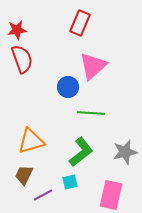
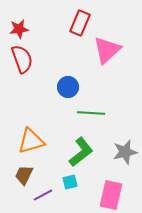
red star: moved 2 px right, 1 px up
pink triangle: moved 14 px right, 16 px up
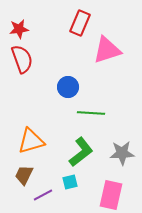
pink triangle: rotated 24 degrees clockwise
gray star: moved 3 px left, 1 px down; rotated 10 degrees clockwise
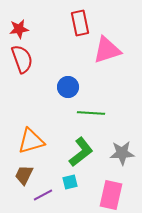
red rectangle: rotated 35 degrees counterclockwise
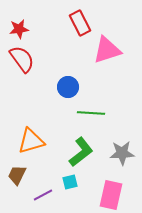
red rectangle: rotated 15 degrees counterclockwise
red semicircle: rotated 16 degrees counterclockwise
brown trapezoid: moved 7 px left
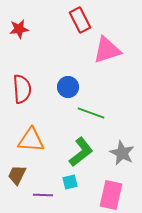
red rectangle: moved 3 px up
red semicircle: moved 30 px down; rotated 32 degrees clockwise
green line: rotated 16 degrees clockwise
orange triangle: moved 1 px up; rotated 20 degrees clockwise
gray star: rotated 30 degrees clockwise
purple line: rotated 30 degrees clockwise
